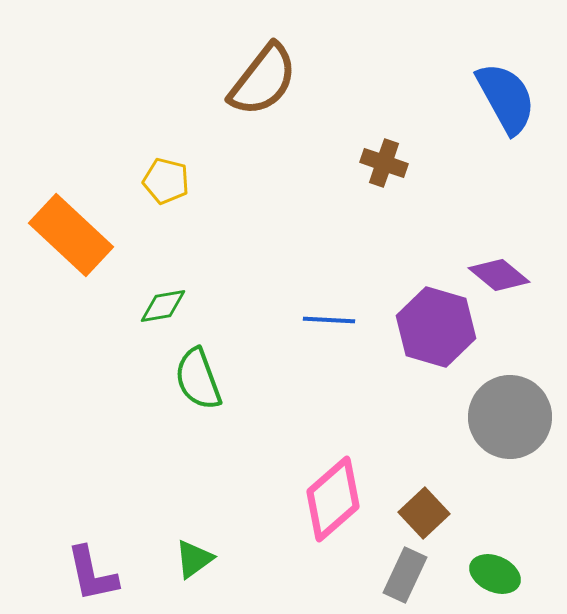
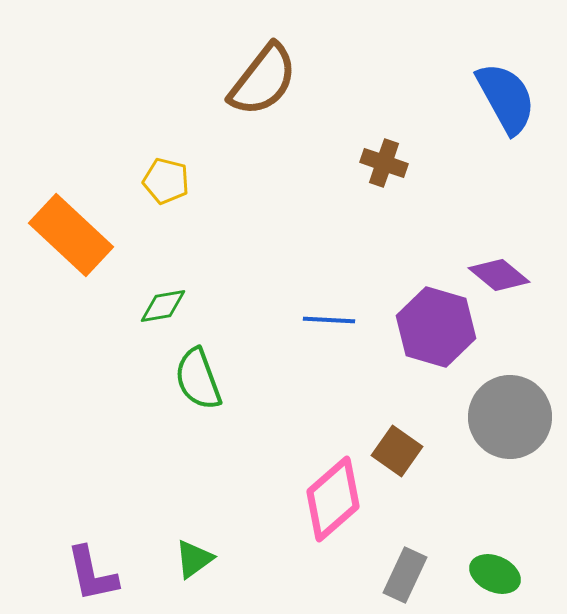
brown square: moved 27 px left, 62 px up; rotated 12 degrees counterclockwise
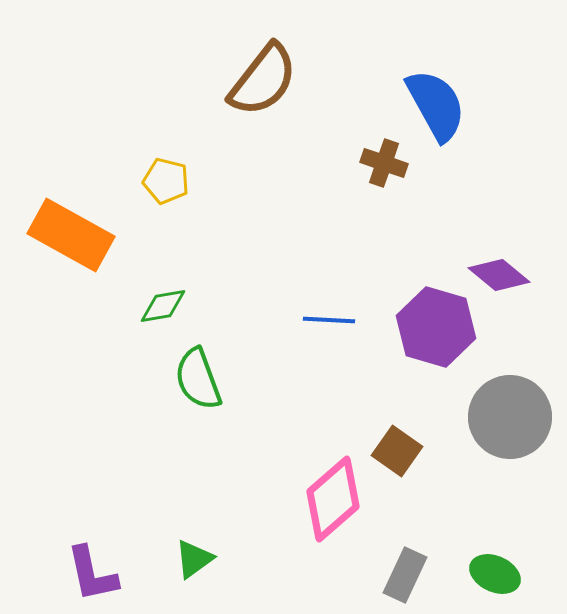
blue semicircle: moved 70 px left, 7 px down
orange rectangle: rotated 14 degrees counterclockwise
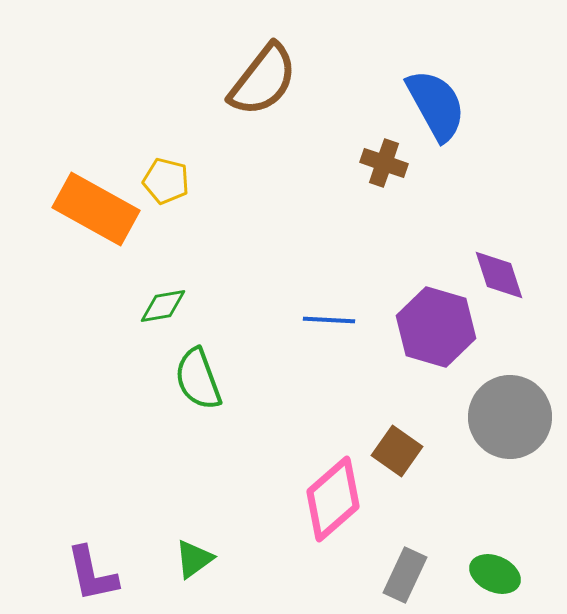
orange rectangle: moved 25 px right, 26 px up
purple diamond: rotated 32 degrees clockwise
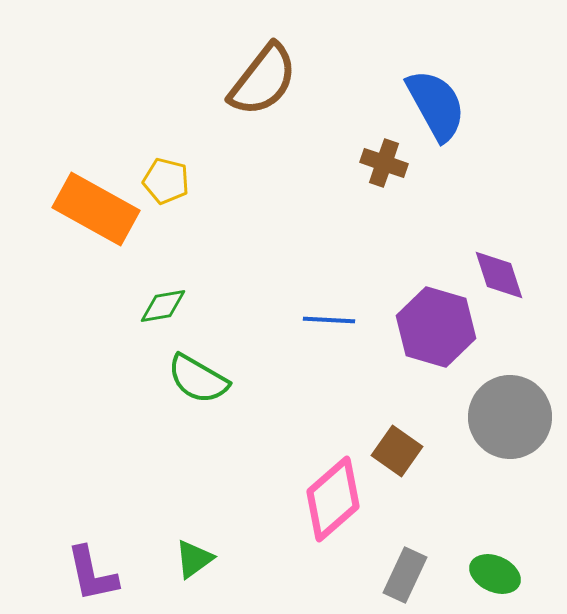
green semicircle: rotated 40 degrees counterclockwise
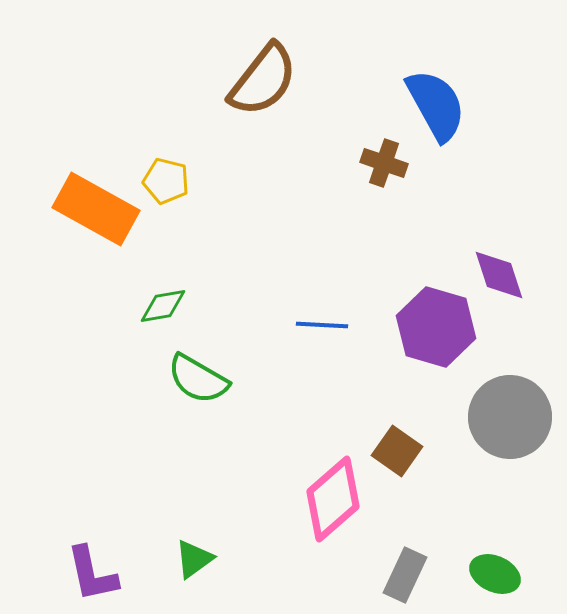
blue line: moved 7 px left, 5 px down
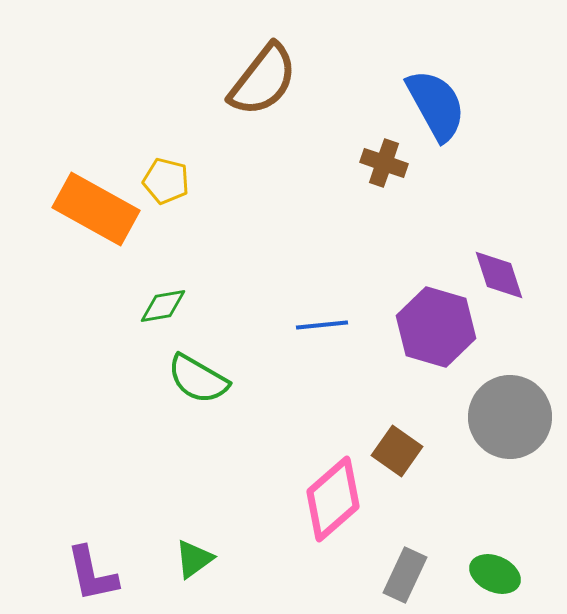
blue line: rotated 9 degrees counterclockwise
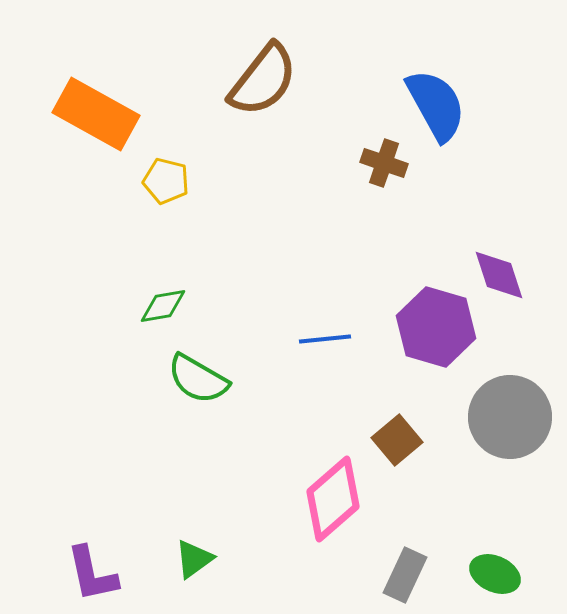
orange rectangle: moved 95 px up
blue line: moved 3 px right, 14 px down
brown square: moved 11 px up; rotated 15 degrees clockwise
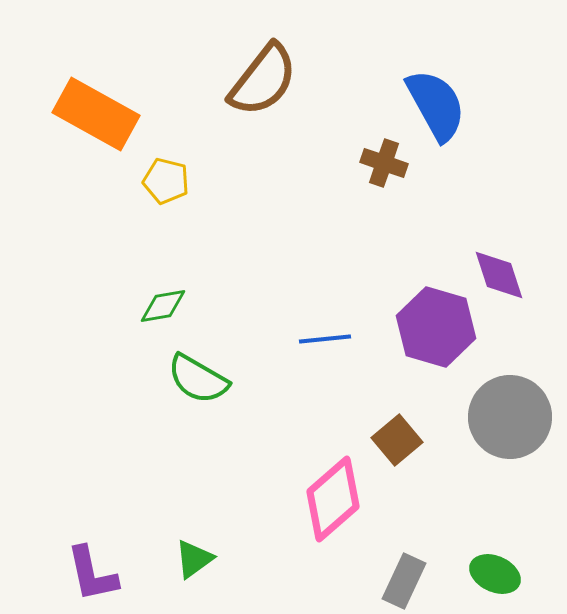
gray rectangle: moved 1 px left, 6 px down
